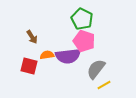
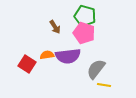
green pentagon: moved 3 px right, 3 px up; rotated 10 degrees counterclockwise
brown arrow: moved 23 px right, 10 px up
pink pentagon: moved 8 px up
red square: moved 2 px left, 2 px up; rotated 18 degrees clockwise
yellow line: rotated 40 degrees clockwise
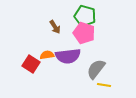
red square: moved 4 px right
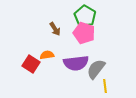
green pentagon: rotated 15 degrees clockwise
brown arrow: moved 2 px down
purple semicircle: moved 8 px right, 7 px down
yellow line: moved 1 px right, 1 px down; rotated 72 degrees clockwise
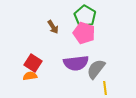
brown arrow: moved 2 px left, 2 px up
orange semicircle: moved 17 px left, 21 px down
red square: moved 2 px right, 1 px up
yellow line: moved 2 px down
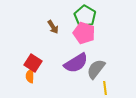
purple semicircle: rotated 25 degrees counterclockwise
orange semicircle: rotated 80 degrees counterclockwise
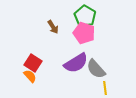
gray semicircle: rotated 80 degrees counterclockwise
orange semicircle: rotated 136 degrees clockwise
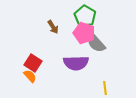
purple semicircle: rotated 30 degrees clockwise
gray semicircle: moved 26 px up
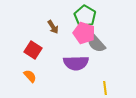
red square: moved 13 px up
